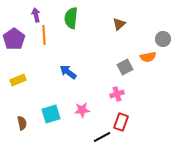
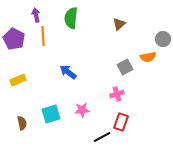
orange line: moved 1 px left, 1 px down
purple pentagon: rotated 10 degrees counterclockwise
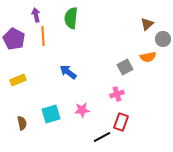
brown triangle: moved 28 px right
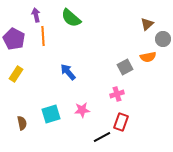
green semicircle: rotated 55 degrees counterclockwise
blue arrow: rotated 12 degrees clockwise
yellow rectangle: moved 2 px left, 6 px up; rotated 35 degrees counterclockwise
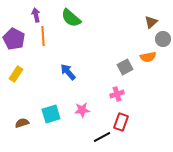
brown triangle: moved 4 px right, 2 px up
brown semicircle: rotated 96 degrees counterclockwise
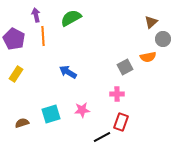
green semicircle: rotated 110 degrees clockwise
blue arrow: rotated 18 degrees counterclockwise
pink cross: rotated 16 degrees clockwise
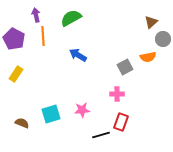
blue arrow: moved 10 px right, 17 px up
brown semicircle: rotated 40 degrees clockwise
black line: moved 1 px left, 2 px up; rotated 12 degrees clockwise
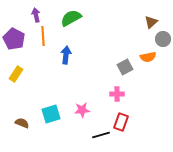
blue arrow: moved 12 px left; rotated 66 degrees clockwise
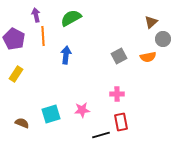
gray square: moved 6 px left, 11 px up
red rectangle: rotated 30 degrees counterclockwise
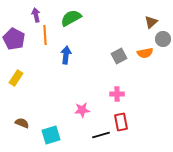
orange line: moved 2 px right, 1 px up
orange semicircle: moved 3 px left, 4 px up
yellow rectangle: moved 4 px down
cyan square: moved 21 px down
